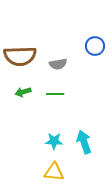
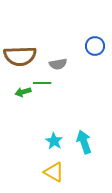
green line: moved 13 px left, 11 px up
cyan star: rotated 30 degrees clockwise
yellow triangle: rotated 25 degrees clockwise
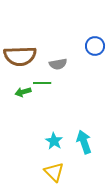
yellow triangle: rotated 15 degrees clockwise
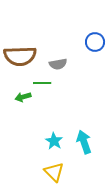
blue circle: moved 4 px up
green arrow: moved 5 px down
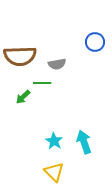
gray semicircle: moved 1 px left
green arrow: rotated 28 degrees counterclockwise
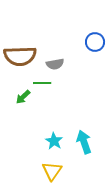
gray semicircle: moved 2 px left
yellow triangle: moved 2 px left, 1 px up; rotated 20 degrees clockwise
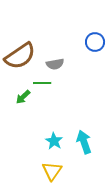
brown semicircle: rotated 32 degrees counterclockwise
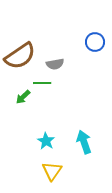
cyan star: moved 8 px left
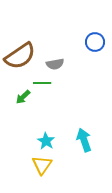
cyan arrow: moved 2 px up
yellow triangle: moved 10 px left, 6 px up
